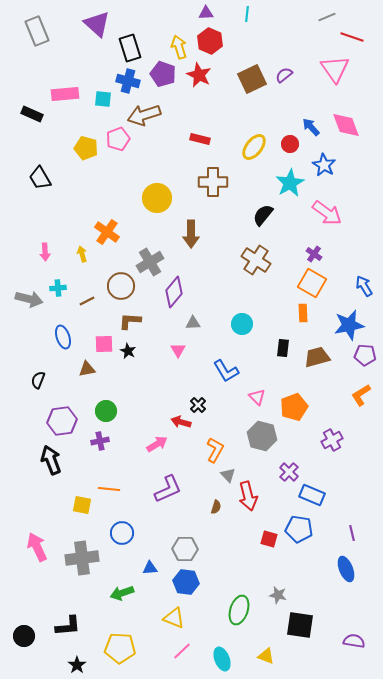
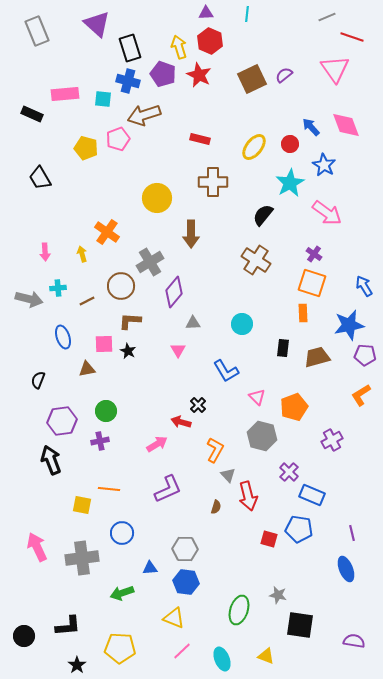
orange square at (312, 283): rotated 12 degrees counterclockwise
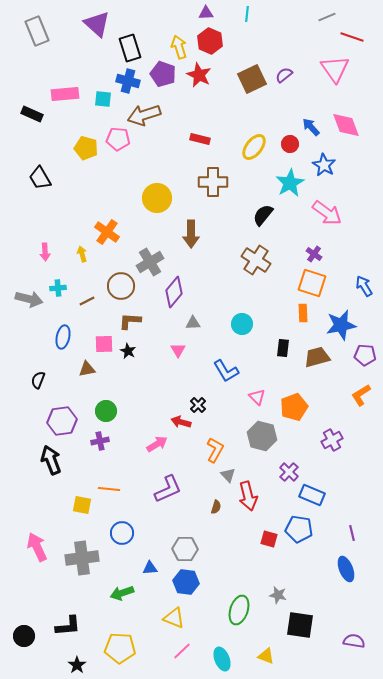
pink pentagon at (118, 139): rotated 25 degrees clockwise
blue star at (349, 325): moved 8 px left
blue ellipse at (63, 337): rotated 30 degrees clockwise
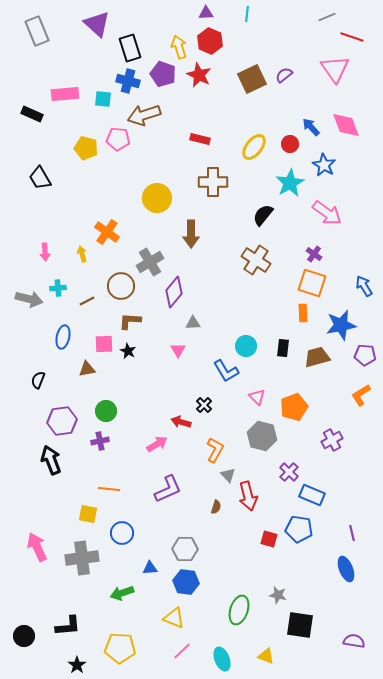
cyan circle at (242, 324): moved 4 px right, 22 px down
black cross at (198, 405): moved 6 px right
yellow square at (82, 505): moved 6 px right, 9 px down
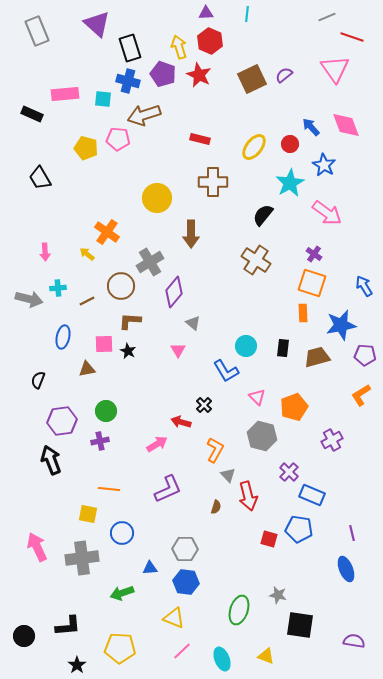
yellow arrow at (82, 254): moved 5 px right; rotated 35 degrees counterclockwise
gray triangle at (193, 323): rotated 42 degrees clockwise
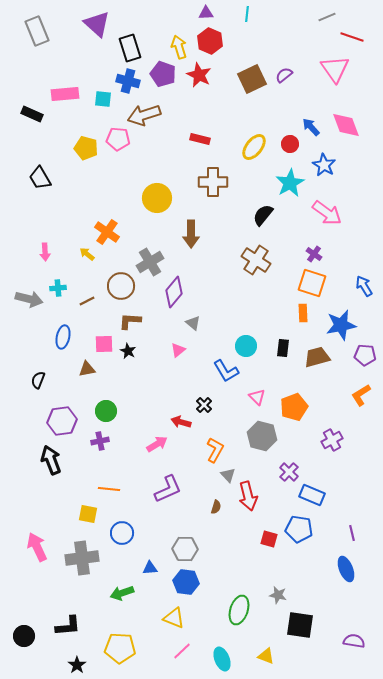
pink triangle at (178, 350): rotated 21 degrees clockwise
